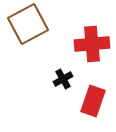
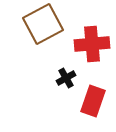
brown square: moved 15 px right
black cross: moved 3 px right, 1 px up
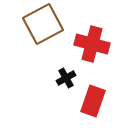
red cross: rotated 20 degrees clockwise
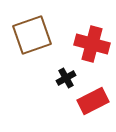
brown square: moved 11 px left, 11 px down; rotated 9 degrees clockwise
red rectangle: rotated 44 degrees clockwise
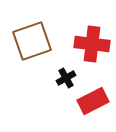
brown square: moved 6 px down
red cross: rotated 8 degrees counterclockwise
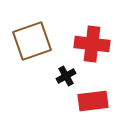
black cross: moved 2 px up
red rectangle: rotated 20 degrees clockwise
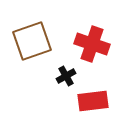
red cross: rotated 12 degrees clockwise
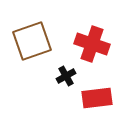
red rectangle: moved 4 px right, 3 px up
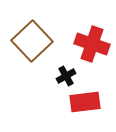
brown square: rotated 24 degrees counterclockwise
red rectangle: moved 12 px left, 4 px down
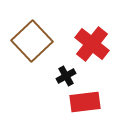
red cross: rotated 20 degrees clockwise
